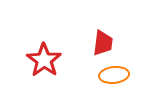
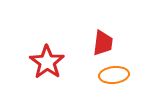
red star: moved 3 px right, 2 px down
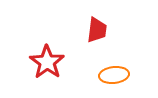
red trapezoid: moved 6 px left, 13 px up
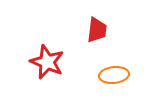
red star: rotated 12 degrees counterclockwise
